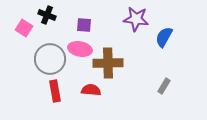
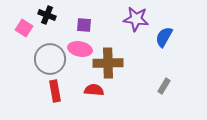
red semicircle: moved 3 px right
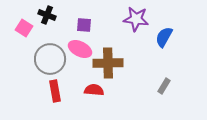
pink ellipse: rotated 15 degrees clockwise
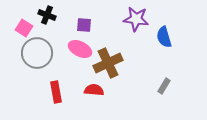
blue semicircle: rotated 45 degrees counterclockwise
gray circle: moved 13 px left, 6 px up
brown cross: rotated 24 degrees counterclockwise
red rectangle: moved 1 px right, 1 px down
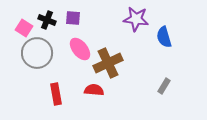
black cross: moved 5 px down
purple square: moved 11 px left, 7 px up
pink ellipse: rotated 25 degrees clockwise
red rectangle: moved 2 px down
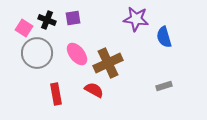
purple square: rotated 14 degrees counterclockwise
pink ellipse: moved 3 px left, 5 px down
gray rectangle: rotated 42 degrees clockwise
red semicircle: rotated 24 degrees clockwise
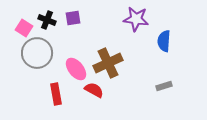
blue semicircle: moved 4 px down; rotated 20 degrees clockwise
pink ellipse: moved 1 px left, 15 px down
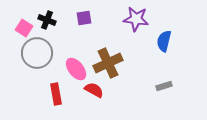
purple square: moved 11 px right
blue semicircle: rotated 10 degrees clockwise
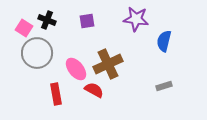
purple square: moved 3 px right, 3 px down
brown cross: moved 1 px down
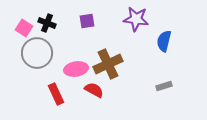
black cross: moved 3 px down
pink ellipse: rotated 60 degrees counterclockwise
red rectangle: rotated 15 degrees counterclockwise
